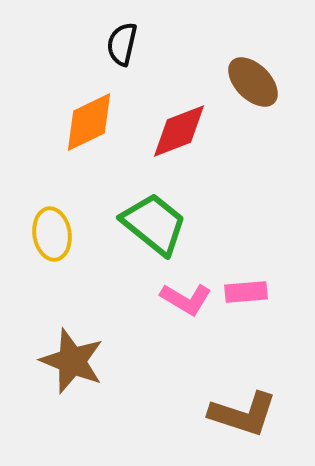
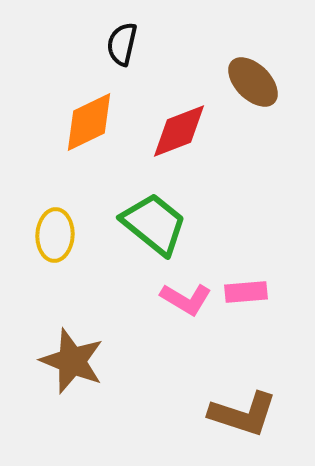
yellow ellipse: moved 3 px right, 1 px down; rotated 12 degrees clockwise
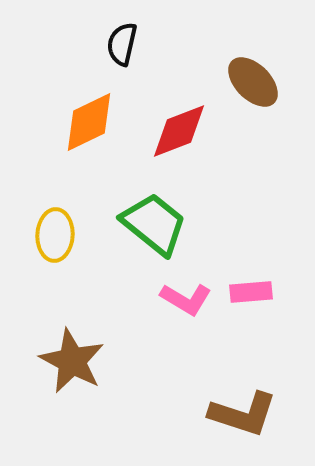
pink rectangle: moved 5 px right
brown star: rotated 6 degrees clockwise
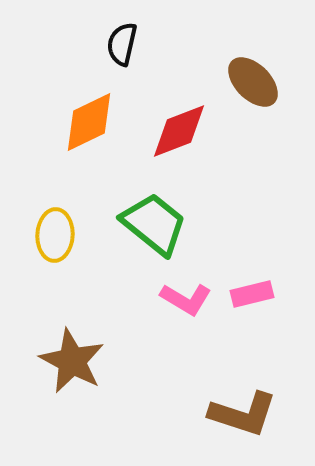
pink rectangle: moved 1 px right, 2 px down; rotated 9 degrees counterclockwise
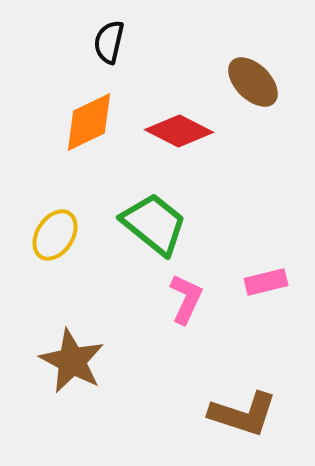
black semicircle: moved 13 px left, 2 px up
red diamond: rotated 48 degrees clockwise
yellow ellipse: rotated 30 degrees clockwise
pink rectangle: moved 14 px right, 12 px up
pink L-shape: rotated 96 degrees counterclockwise
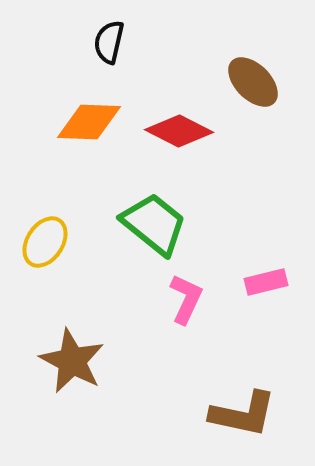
orange diamond: rotated 28 degrees clockwise
yellow ellipse: moved 10 px left, 7 px down
brown L-shape: rotated 6 degrees counterclockwise
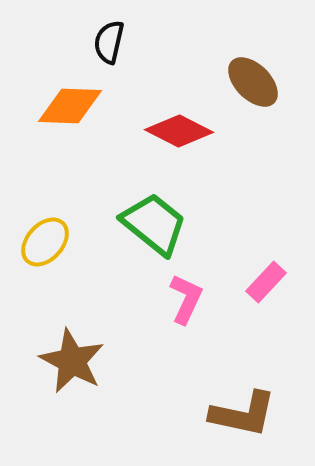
orange diamond: moved 19 px left, 16 px up
yellow ellipse: rotated 9 degrees clockwise
pink rectangle: rotated 33 degrees counterclockwise
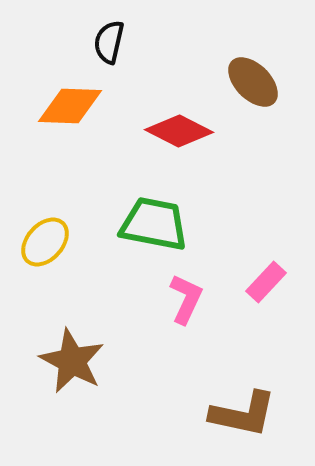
green trapezoid: rotated 28 degrees counterclockwise
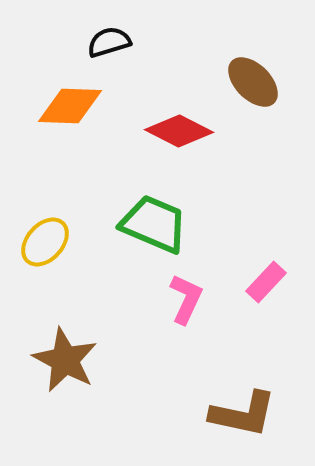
black semicircle: rotated 60 degrees clockwise
green trapezoid: rotated 12 degrees clockwise
brown star: moved 7 px left, 1 px up
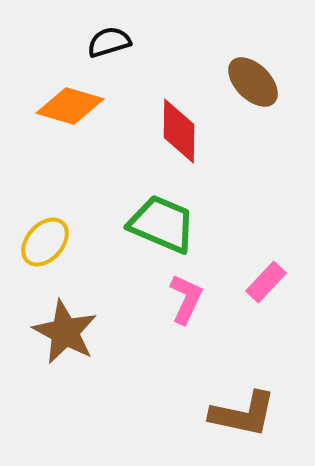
orange diamond: rotated 14 degrees clockwise
red diamond: rotated 64 degrees clockwise
green trapezoid: moved 8 px right
brown star: moved 28 px up
